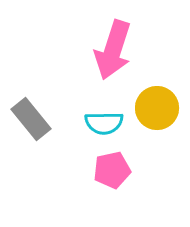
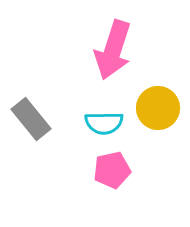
yellow circle: moved 1 px right
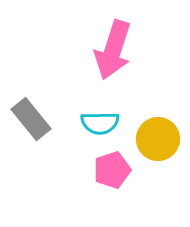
yellow circle: moved 31 px down
cyan semicircle: moved 4 px left
pink pentagon: rotated 6 degrees counterclockwise
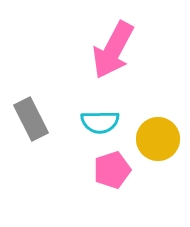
pink arrow: rotated 10 degrees clockwise
gray rectangle: rotated 12 degrees clockwise
cyan semicircle: moved 1 px up
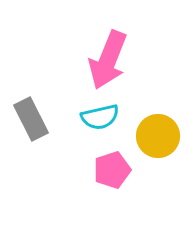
pink arrow: moved 5 px left, 10 px down; rotated 6 degrees counterclockwise
cyan semicircle: moved 5 px up; rotated 12 degrees counterclockwise
yellow circle: moved 3 px up
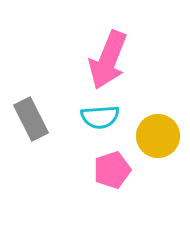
cyan semicircle: rotated 9 degrees clockwise
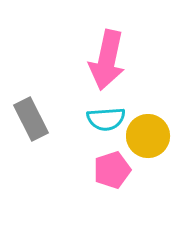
pink arrow: moved 1 px left; rotated 10 degrees counterclockwise
cyan semicircle: moved 6 px right, 2 px down
yellow circle: moved 10 px left
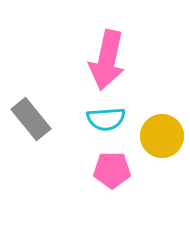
gray rectangle: rotated 12 degrees counterclockwise
yellow circle: moved 14 px right
pink pentagon: rotated 18 degrees clockwise
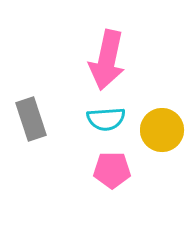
gray rectangle: rotated 21 degrees clockwise
yellow circle: moved 6 px up
